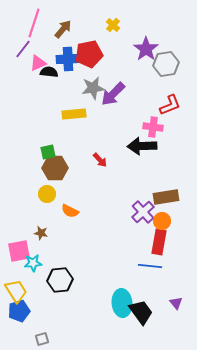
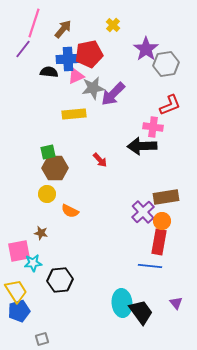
pink triangle: moved 38 px right, 13 px down
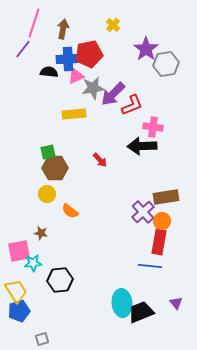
brown arrow: rotated 30 degrees counterclockwise
red L-shape: moved 38 px left
orange semicircle: rotated 12 degrees clockwise
black trapezoid: rotated 76 degrees counterclockwise
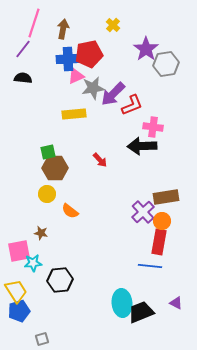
black semicircle: moved 26 px left, 6 px down
purple triangle: rotated 24 degrees counterclockwise
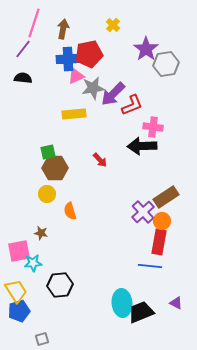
brown rectangle: rotated 25 degrees counterclockwise
orange semicircle: rotated 36 degrees clockwise
black hexagon: moved 5 px down
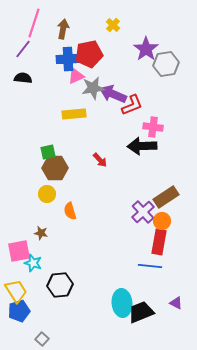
purple arrow: rotated 68 degrees clockwise
cyan star: rotated 24 degrees clockwise
gray square: rotated 32 degrees counterclockwise
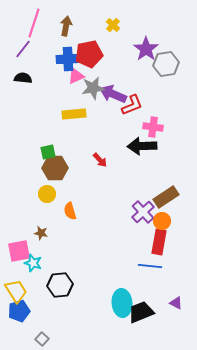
brown arrow: moved 3 px right, 3 px up
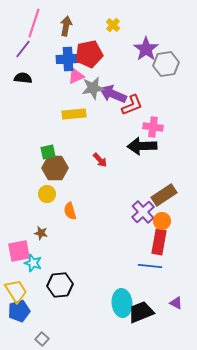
brown rectangle: moved 2 px left, 2 px up
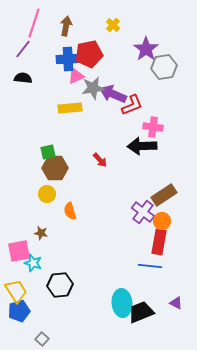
gray hexagon: moved 2 px left, 3 px down
yellow rectangle: moved 4 px left, 6 px up
purple cross: rotated 10 degrees counterclockwise
